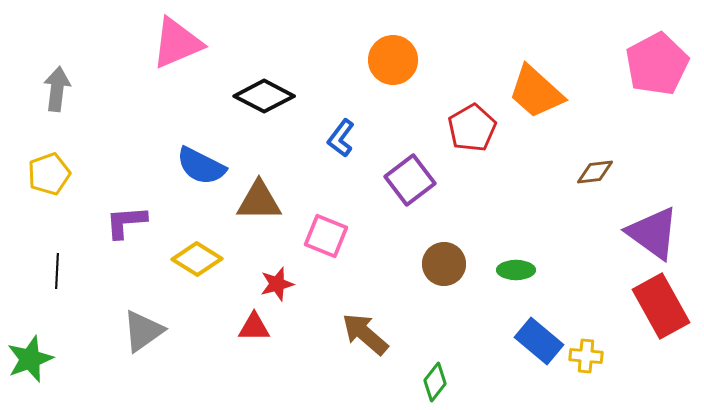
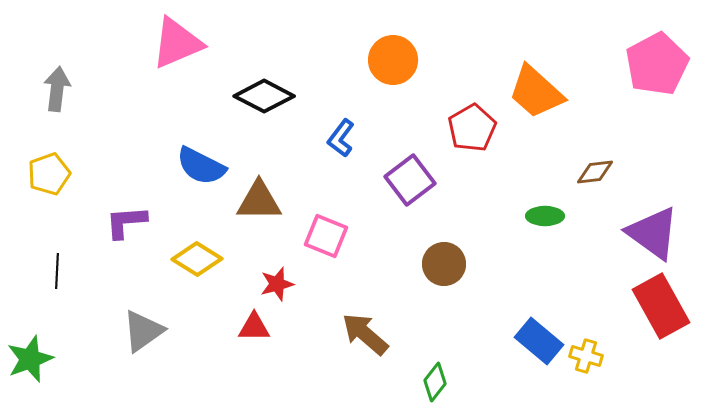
green ellipse: moved 29 px right, 54 px up
yellow cross: rotated 12 degrees clockwise
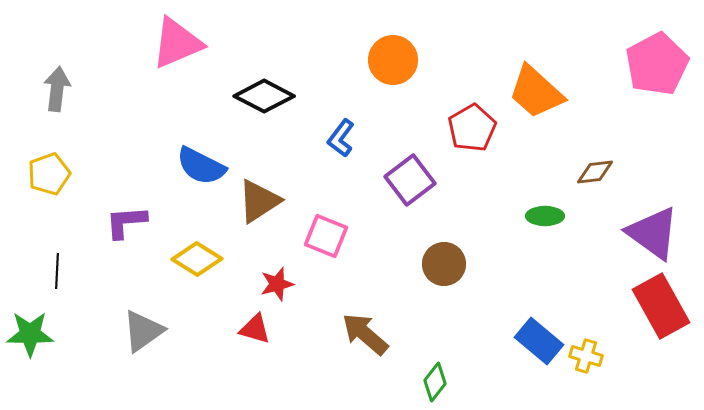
brown triangle: rotated 33 degrees counterclockwise
red triangle: moved 1 px right, 2 px down; rotated 16 degrees clockwise
green star: moved 25 px up; rotated 21 degrees clockwise
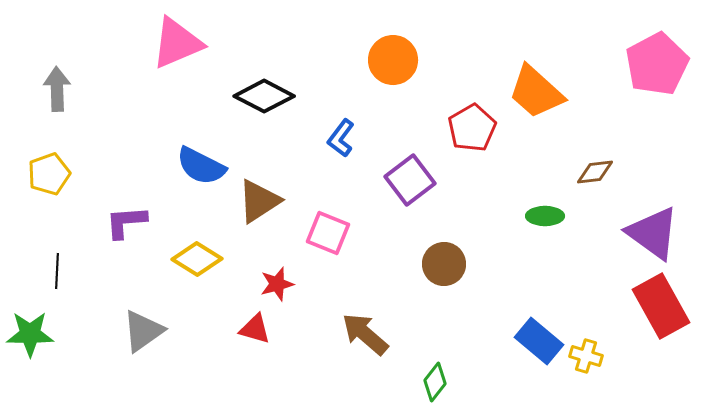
gray arrow: rotated 9 degrees counterclockwise
pink square: moved 2 px right, 3 px up
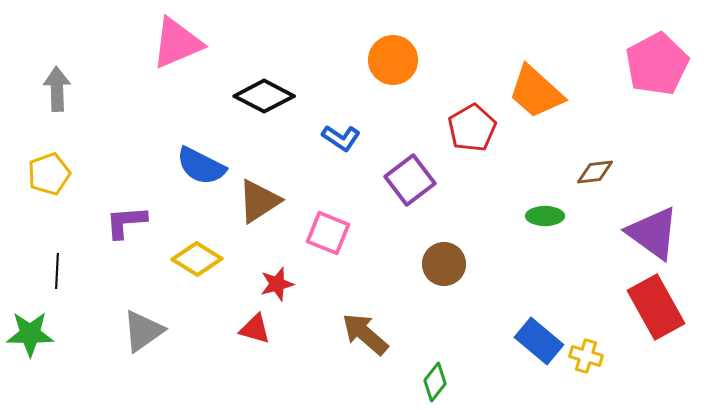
blue L-shape: rotated 93 degrees counterclockwise
red rectangle: moved 5 px left, 1 px down
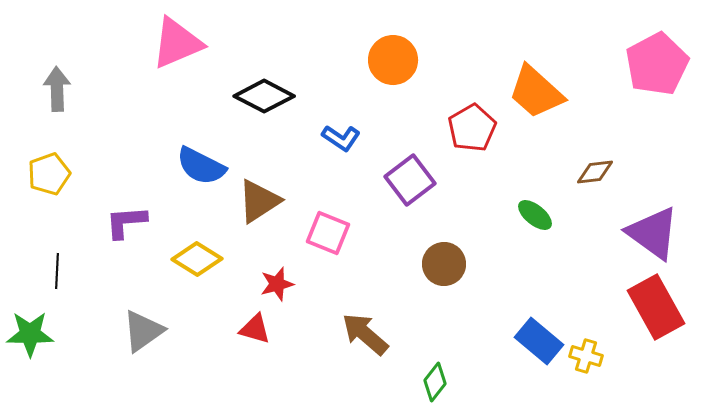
green ellipse: moved 10 px left, 1 px up; rotated 39 degrees clockwise
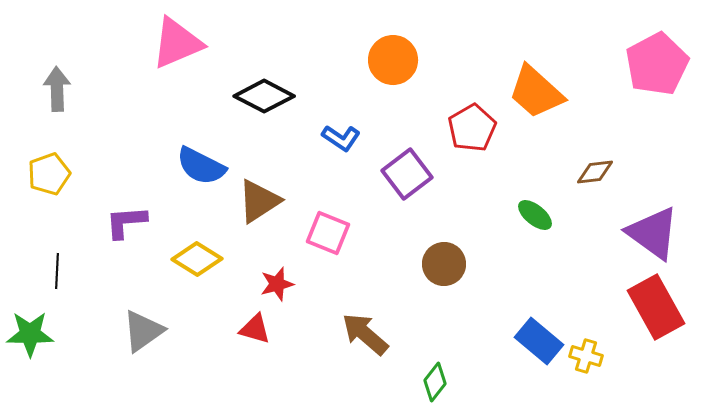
purple square: moved 3 px left, 6 px up
